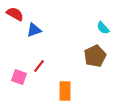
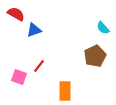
red semicircle: moved 1 px right
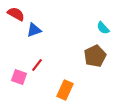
red line: moved 2 px left, 1 px up
orange rectangle: moved 1 px up; rotated 24 degrees clockwise
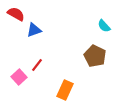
cyan semicircle: moved 1 px right, 2 px up
brown pentagon: rotated 20 degrees counterclockwise
pink square: rotated 28 degrees clockwise
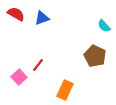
blue triangle: moved 8 px right, 12 px up
red line: moved 1 px right
